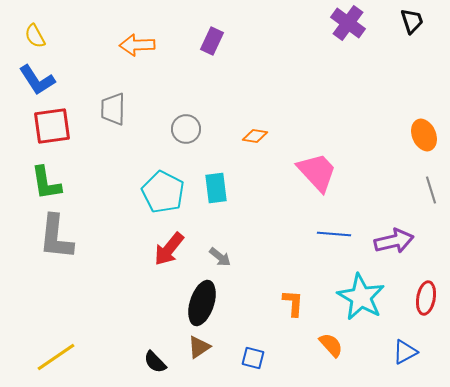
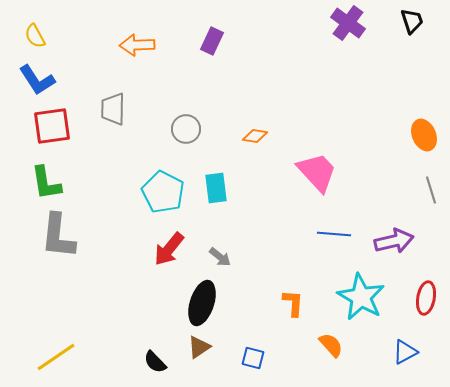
gray L-shape: moved 2 px right, 1 px up
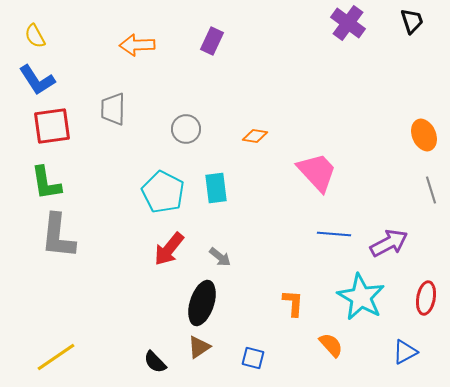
purple arrow: moved 5 px left, 2 px down; rotated 15 degrees counterclockwise
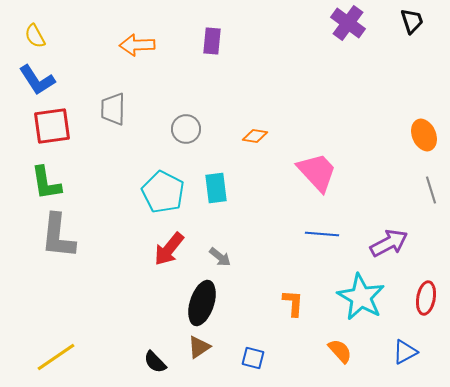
purple rectangle: rotated 20 degrees counterclockwise
blue line: moved 12 px left
orange semicircle: moved 9 px right, 6 px down
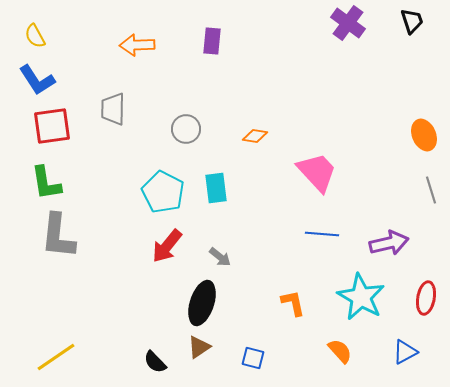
purple arrow: rotated 15 degrees clockwise
red arrow: moved 2 px left, 3 px up
orange L-shape: rotated 16 degrees counterclockwise
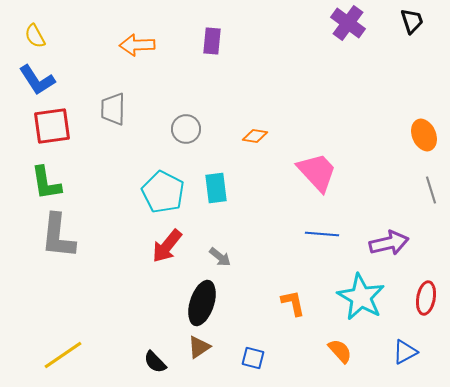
yellow line: moved 7 px right, 2 px up
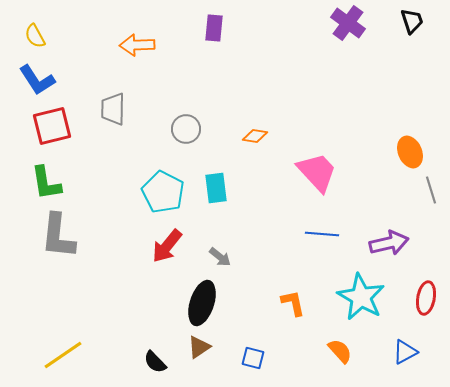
purple rectangle: moved 2 px right, 13 px up
red square: rotated 6 degrees counterclockwise
orange ellipse: moved 14 px left, 17 px down
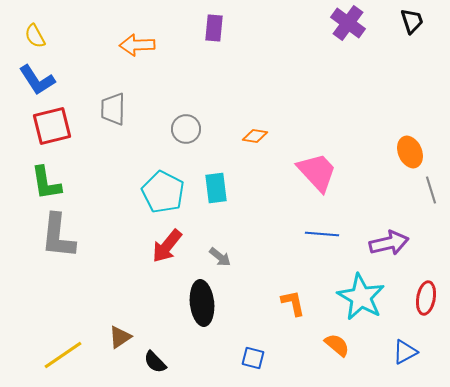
black ellipse: rotated 24 degrees counterclockwise
brown triangle: moved 79 px left, 10 px up
orange semicircle: moved 3 px left, 6 px up; rotated 8 degrees counterclockwise
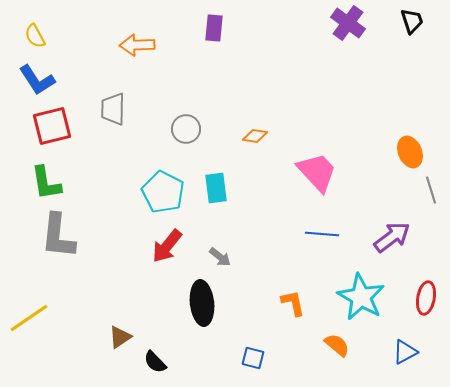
purple arrow: moved 3 px right, 6 px up; rotated 24 degrees counterclockwise
yellow line: moved 34 px left, 37 px up
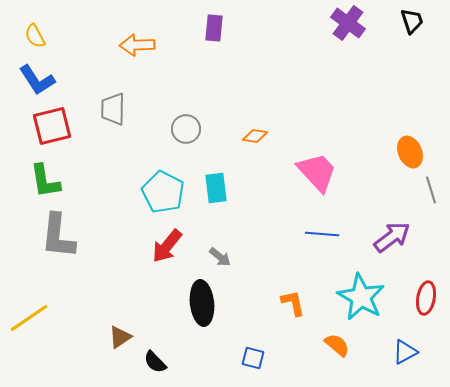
green L-shape: moved 1 px left, 2 px up
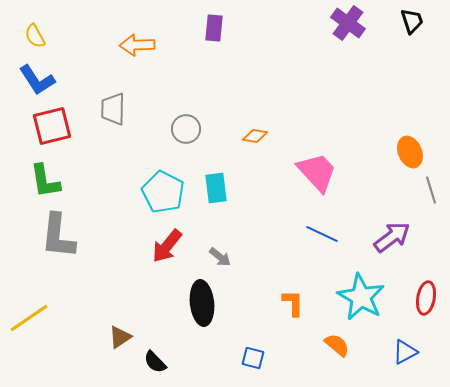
blue line: rotated 20 degrees clockwise
orange L-shape: rotated 12 degrees clockwise
